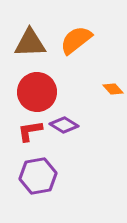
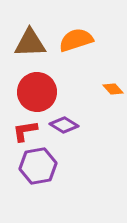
orange semicircle: rotated 20 degrees clockwise
red L-shape: moved 5 px left
purple hexagon: moved 10 px up
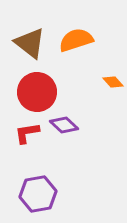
brown triangle: rotated 40 degrees clockwise
orange diamond: moved 7 px up
purple diamond: rotated 12 degrees clockwise
red L-shape: moved 2 px right, 2 px down
purple hexagon: moved 28 px down
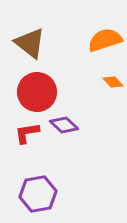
orange semicircle: moved 29 px right
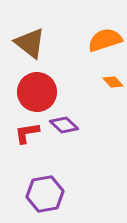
purple hexagon: moved 7 px right
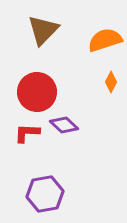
brown triangle: moved 13 px right, 13 px up; rotated 36 degrees clockwise
orange diamond: moved 2 px left; rotated 70 degrees clockwise
red L-shape: rotated 12 degrees clockwise
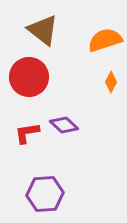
brown triangle: rotated 36 degrees counterclockwise
red circle: moved 8 px left, 15 px up
red L-shape: rotated 12 degrees counterclockwise
purple hexagon: rotated 6 degrees clockwise
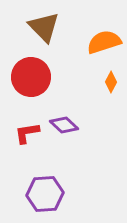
brown triangle: moved 1 px right, 3 px up; rotated 8 degrees clockwise
orange semicircle: moved 1 px left, 2 px down
red circle: moved 2 px right
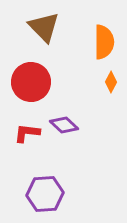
orange semicircle: rotated 108 degrees clockwise
red circle: moved 5 px down
red L-shape: rotated 16 degrees clockwise
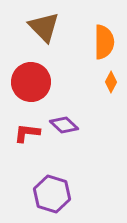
purple hexagon: moved 7 px right; rotated 21 degrees clockwise
